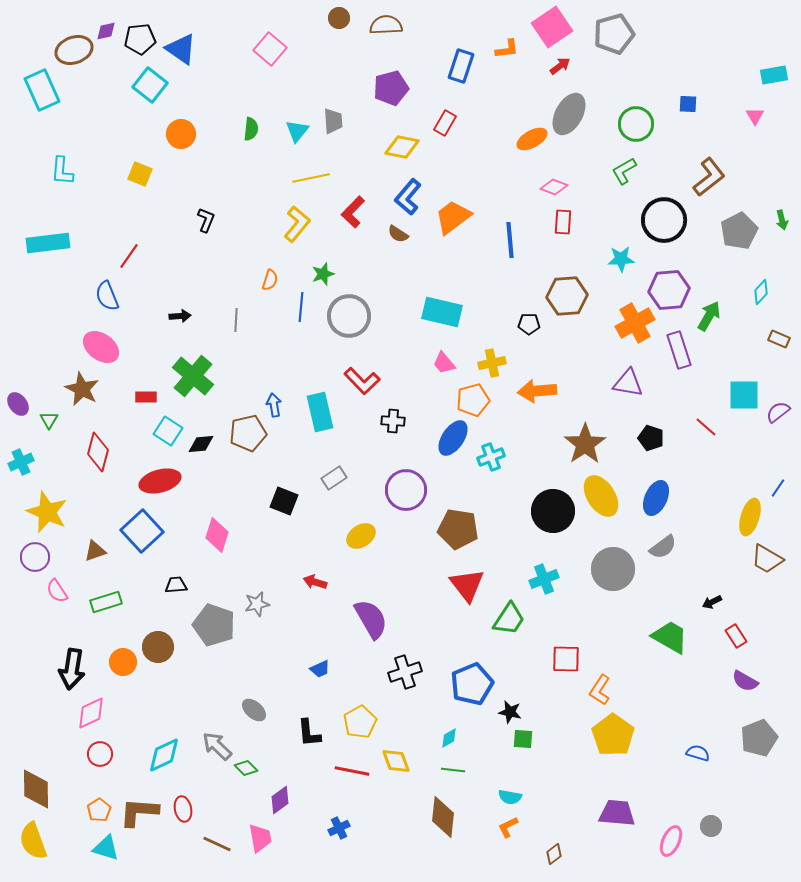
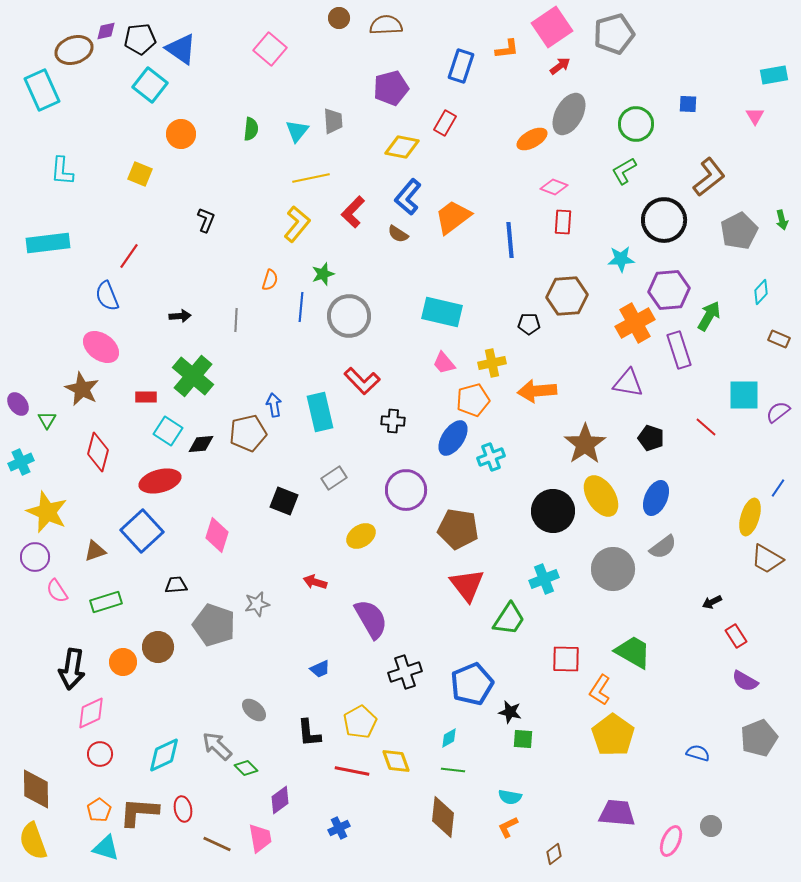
green triangle at (49, 420): moved 2 px left
green trapezoid at (670, 637): moved 37 px left, 15 px down
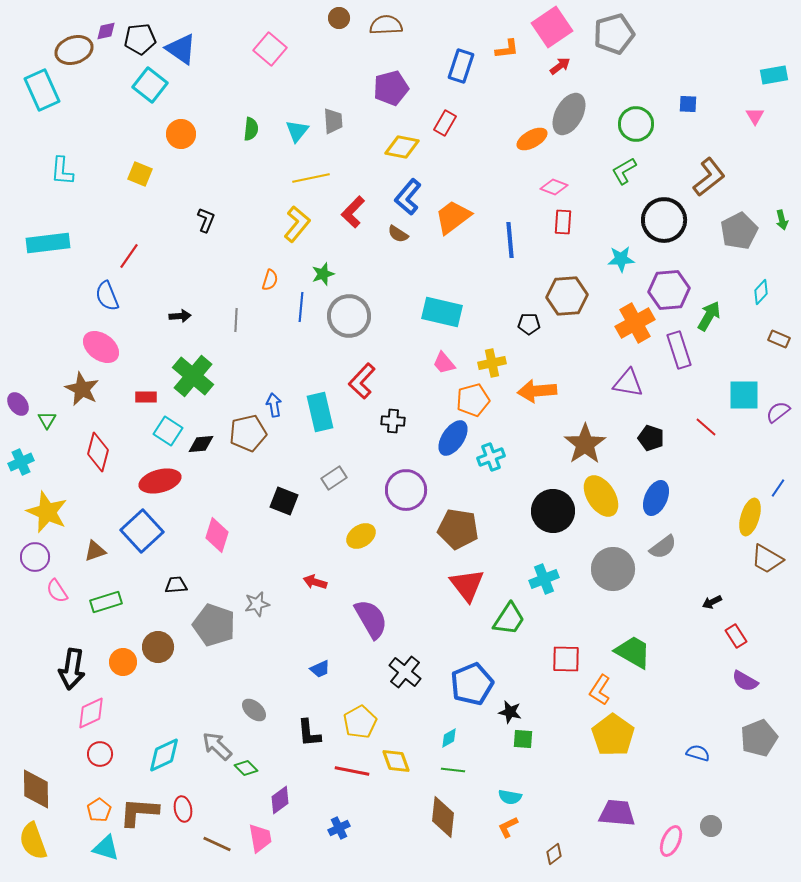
red L-shape at (362, 381): rotated 87 degrees clockwise
black cross at (405, 672): rotated 32 degrees counterclockwise
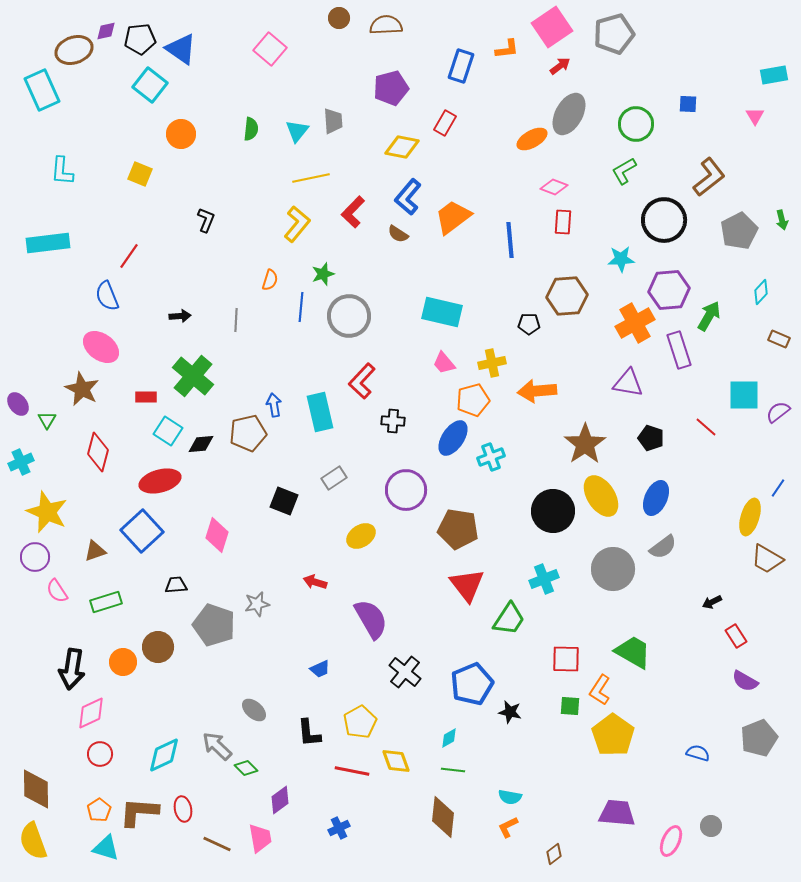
green square at (523, 739): moved 47 px right, 33 px up
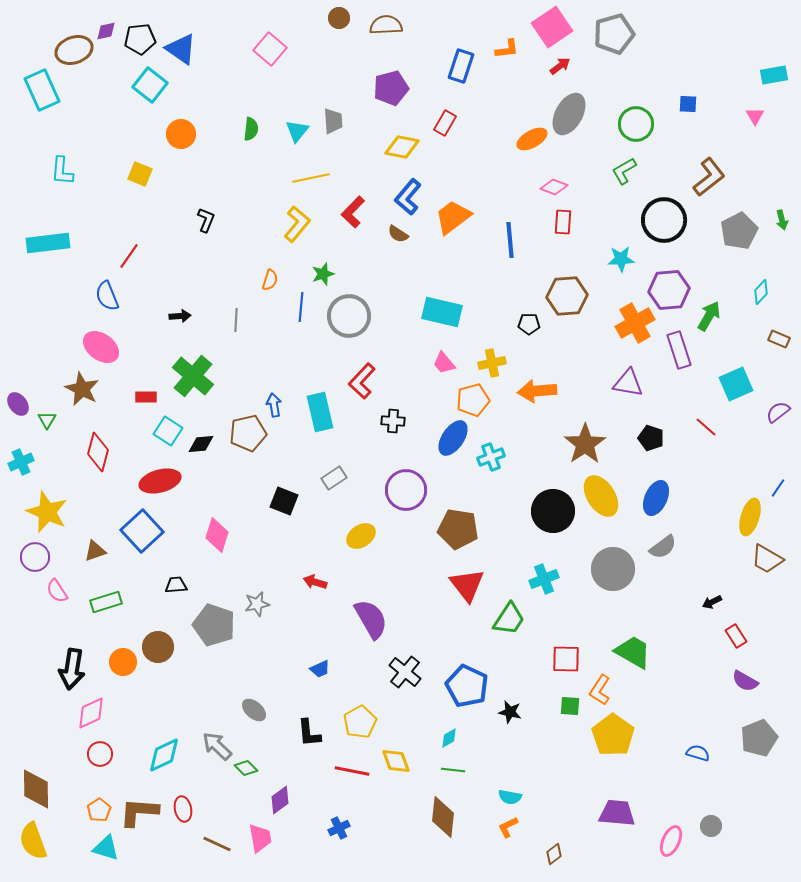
cyan square at (744, 395): moved 8 px left, 11 px up; rotated 24 degrees counterclockwise
blue pentagon at (472, 684): moved 5 px left, 2 px down; rotated 24 degrees counterclockwise
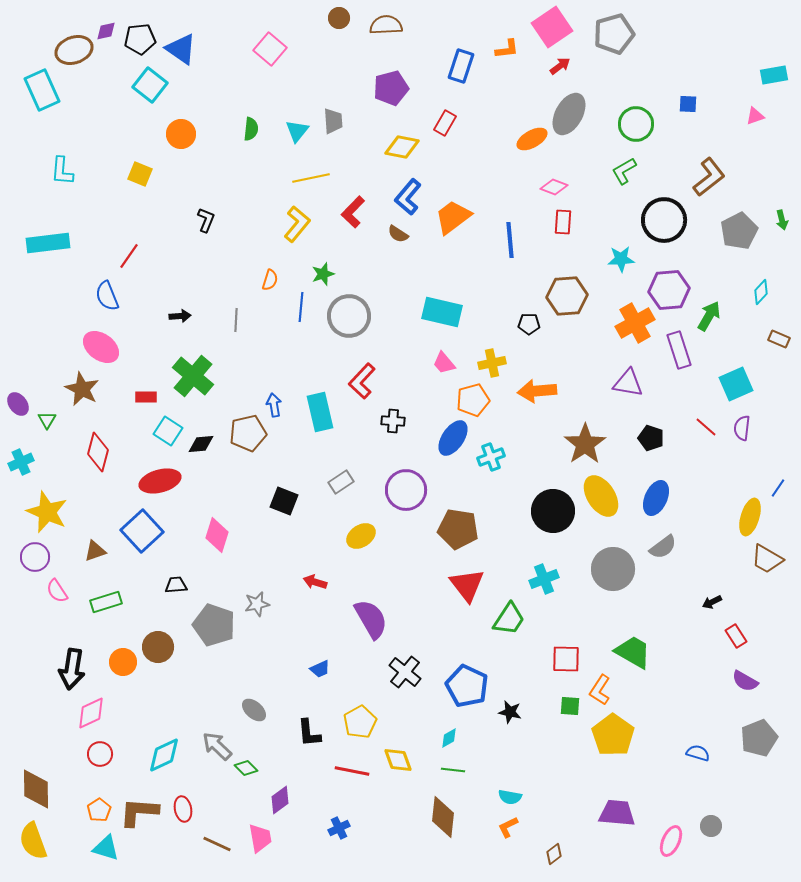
pink triangle at (755, 116): rotated 42 degrees clockwise
purple semicircle at (778, 412): moved 36 px left, 16 px down; rotated 45 degrees counterclockwise
gray rectangle at (334, 478): moved 7 px right, 4 px down
yellow diamond at (396, 761): moved 2 px right, 1 px up
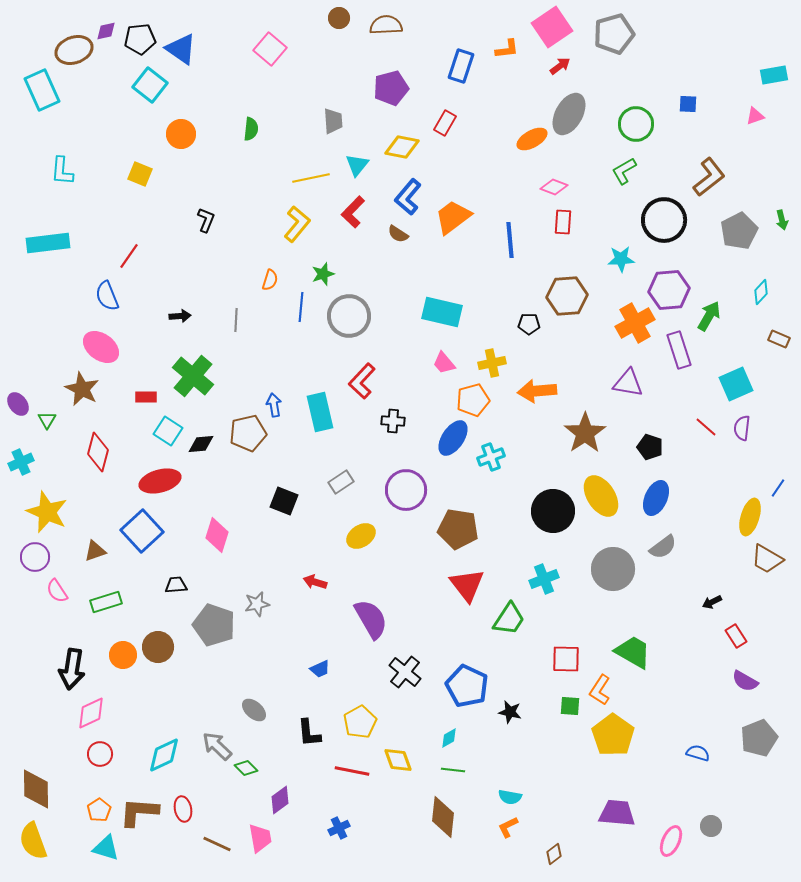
cyan triangle at (297, 131): moved 60 px right, 34 px down
black pentagon at (651, 438): moved 1 px left, 9 px down
brown star at (585, 444): moved 11 px up
orange circle at (123, 662): moved 7 px up
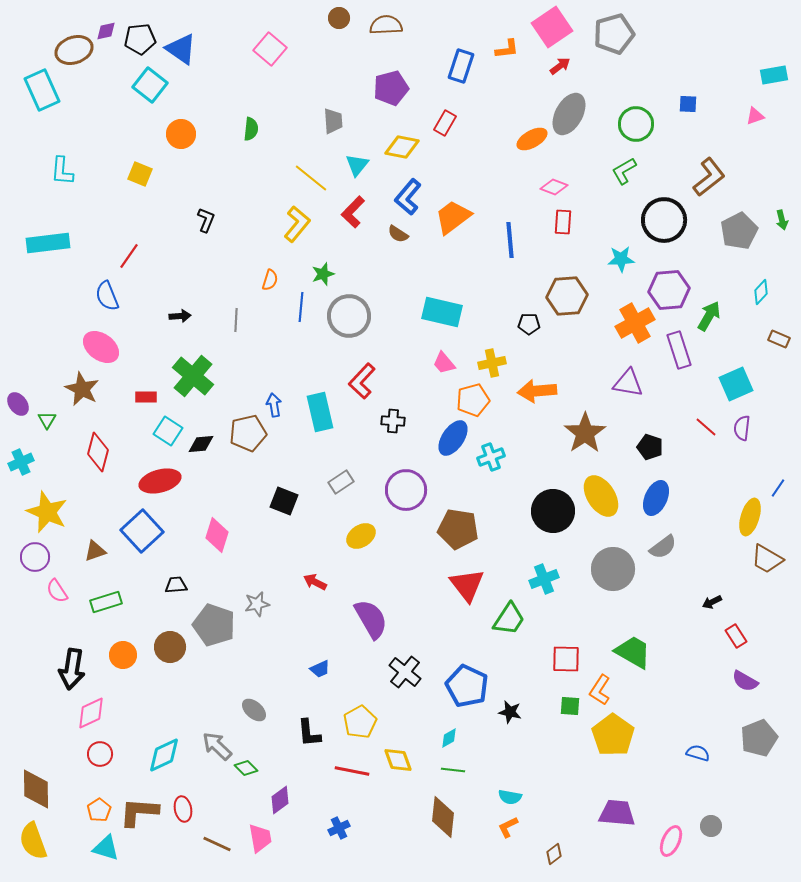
yellow line at (311, 178): rotated 51 degrees clockwise
red arrow at (315, 582): rotated 10 degrees clockwise
brown circle at (158, 647): moved 12 px right
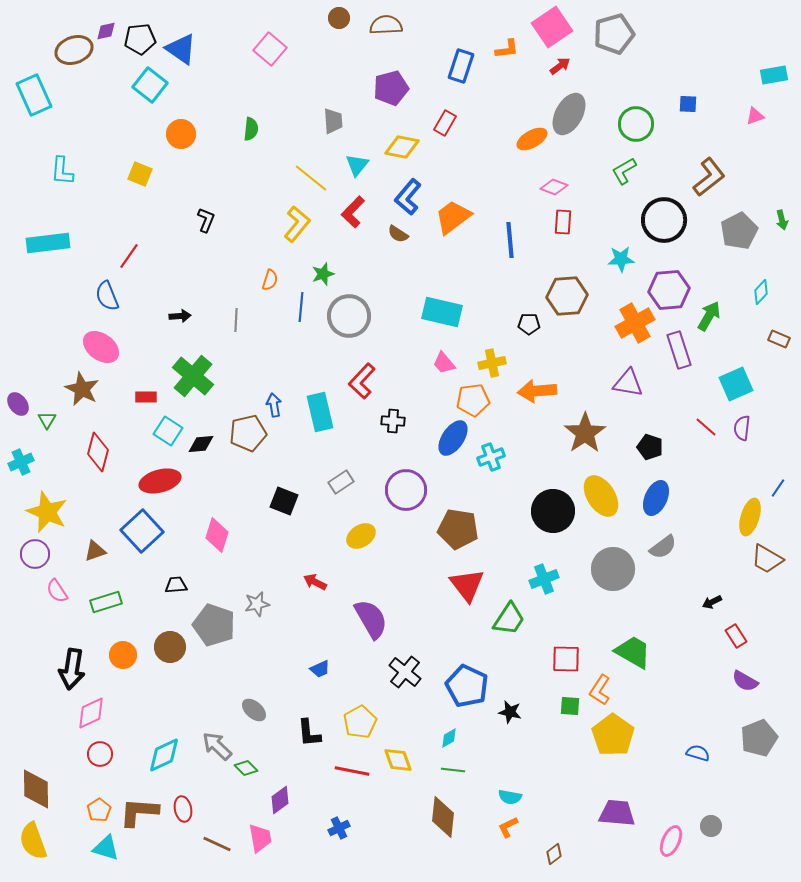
cyan rectangle at (42, 90): moved 8 px left, 5 px down
orange pentagon at (473, 400): rotated 8 degrees clockwise
purple circle at (35, 557): moved 3 px up
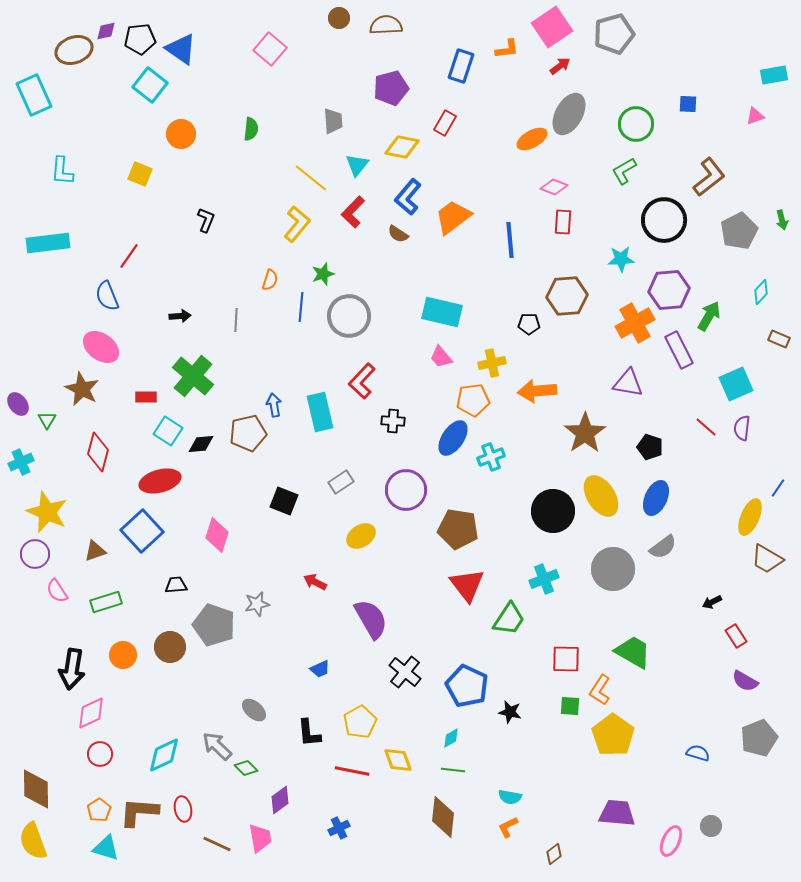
purple rectangle at (679, 350): rotated 9 degrees counterclockwise
pink trapezoid at (444, 363): moved 3 px left, 6 px up
yellow ellipse at (750, 517): rotated 6 degrees clockwise
cyan diamond at (449, 738): moved 2 px right
